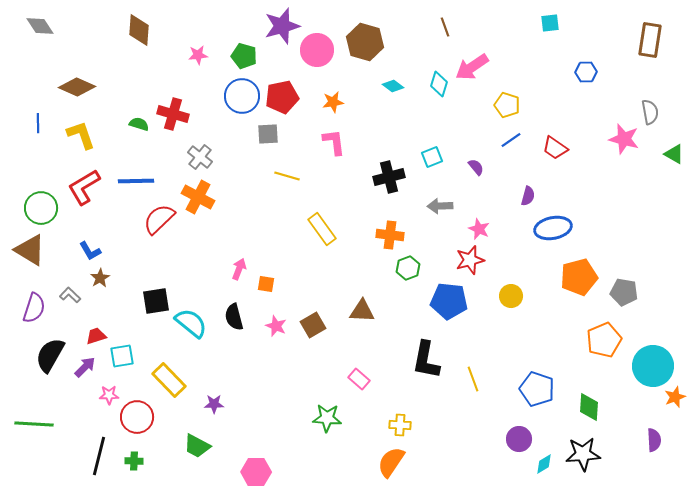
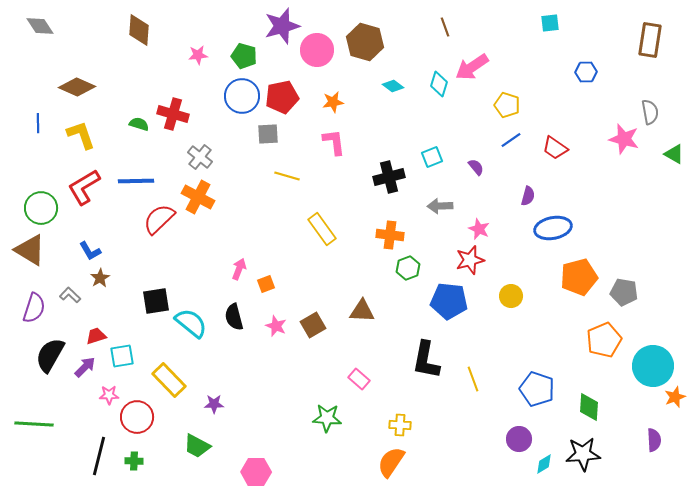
orange square at (266, 284): rotated 30 degrees counterclockwise
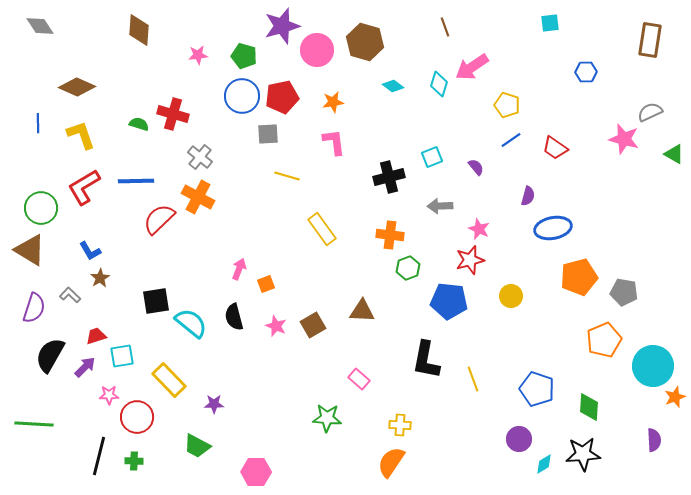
gray semicircle at (650, 112): rotated 105 degrees counterclockwise
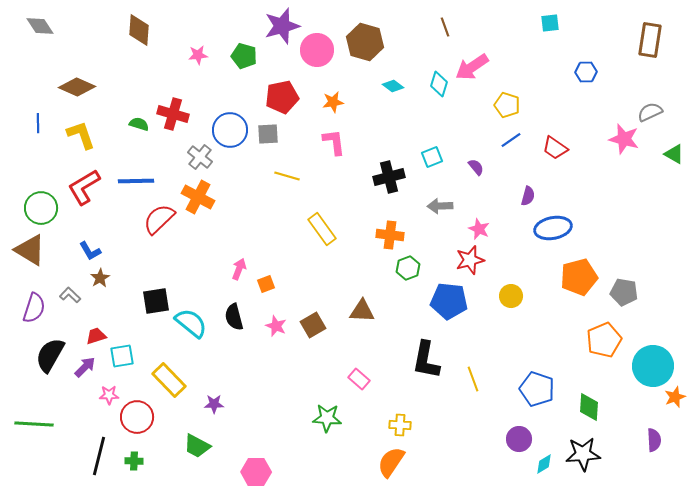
blue circle at (242, 96): moved 12 px left, 34 px down
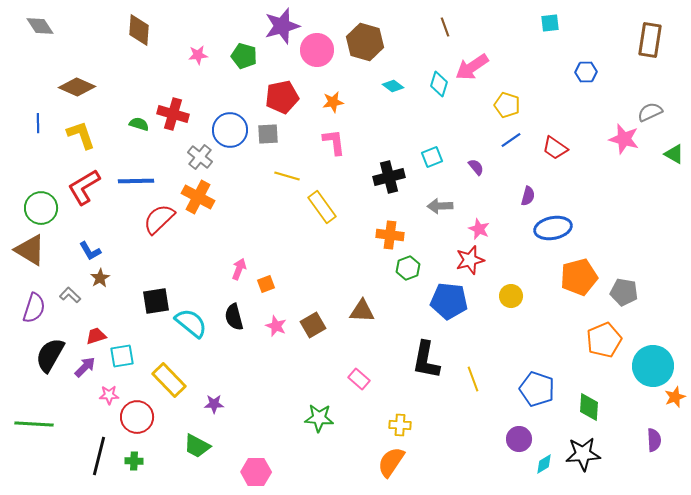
yellow rectangle at (322, 229): moved 22 px up
green star at (327, 418): moved 8 px left
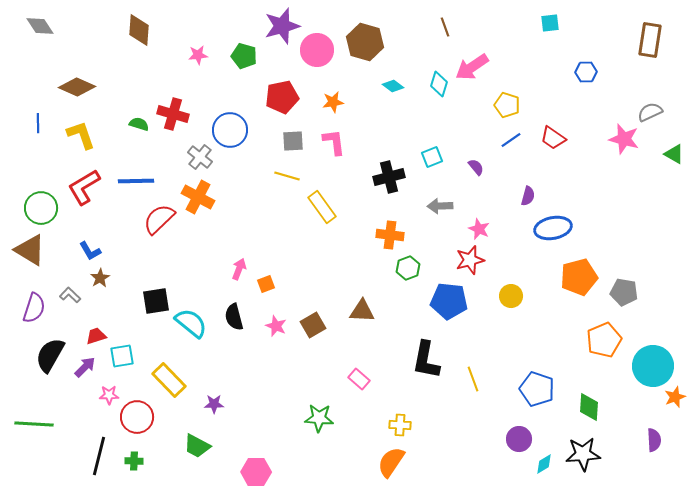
gray square at (268, 134): moved 25 px right, 7 px down
red trapezoid at (555, 148): moved 2 px left, 10 px up
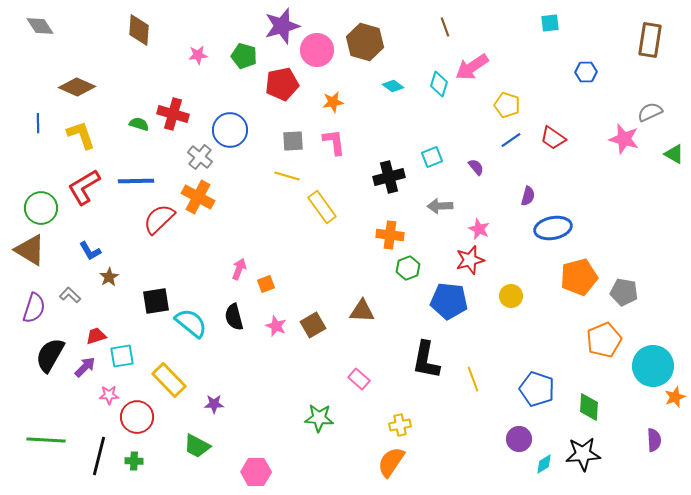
red pentagon at (282, 97): moved 13 px up
brown star at (100, 278): moved 9 px right, 1 px up
green line at (34, 424): moved 12 px right, 16 px down
yellow cross at (400, 425): rotated 15 degrees counterclockwise
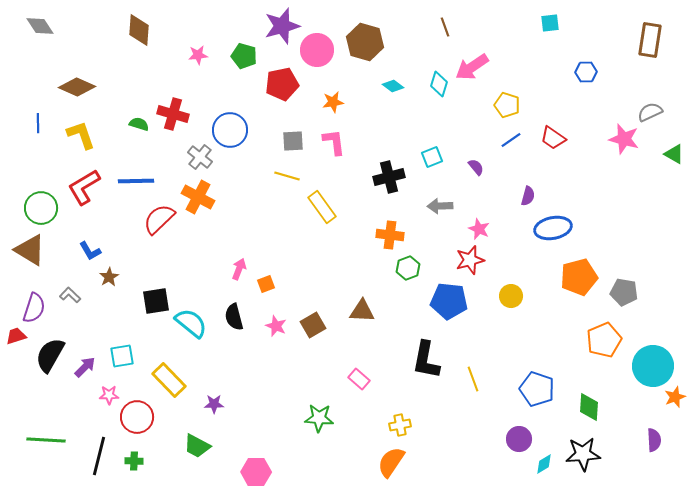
red trapezoid at (96, 336): moved 80 px left
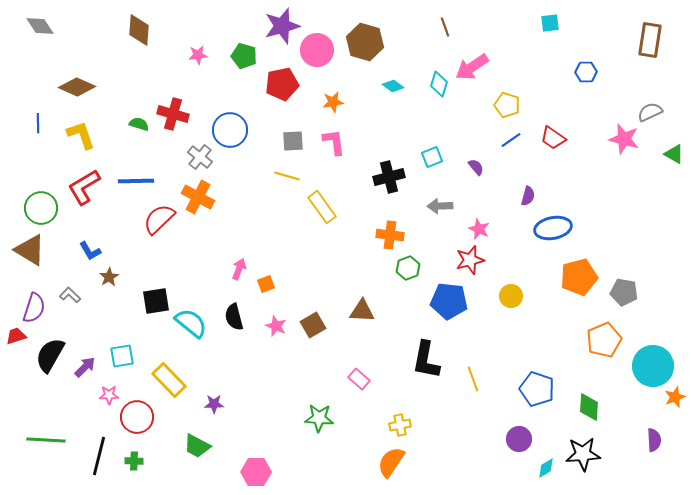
cyan diamond at (544, 464): moved 2 px right, 4 px down
